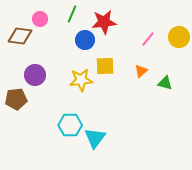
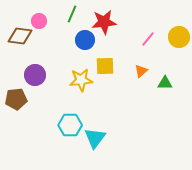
pink circle: moved 1 px left, 2 px down
green triangle: rotated 14 degrees counterclockwise
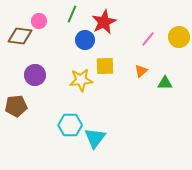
red star: rotated 20 degrees counterclockwise
brown pentagon: moved 7 px down
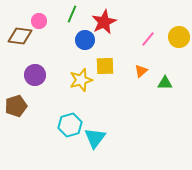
yellow star: rotated 10 degrees counterclockwise
brown pentagon: rotated 10 degrees counterclockwise
cyan hexagon: rotated 15 degrees counterclockwise
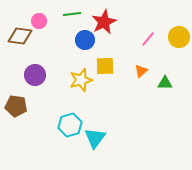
green line: rotated 60 degrees clockwise
brown pentagon: rotated 25 degrees clockwise
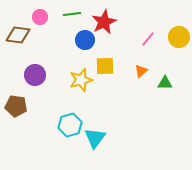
pink circle: moved 1 px right, 4 px up
brown diamond: moved 2 px left, 1 px up
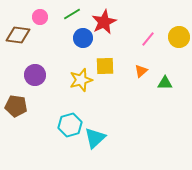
green line: rotated 24 degrees counterclockwise
blue circle: moved 2 px left, 2 px up
cyan triangle: rotated 10 degrees clockwise
